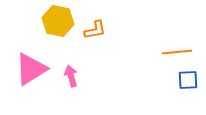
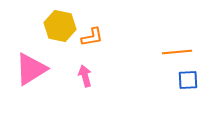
yellow hexagon: moved 2 px right, 5 px down
orange L-shape: moved 3 px left, 7 px down
pink arrow: moved 14 px right
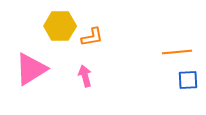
yellow hexagon: rotated 12 degrees counterclockwise
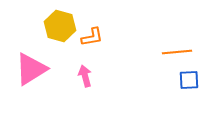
yellow hexagon: rotated 16 degrees clockwise
blue square: moved 1 px right
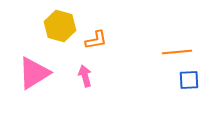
orange L-shape: moved 4 px right, 3 px down
pink triangle: moved 3 px right, 4 px down
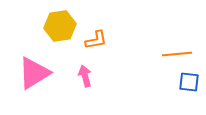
yellow hexagon: rotated 24 degrees counterclockwise
orange line: moved 2 px down
blue square: moved 2 px down; rotated 10 degrees clockwise
